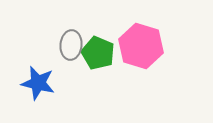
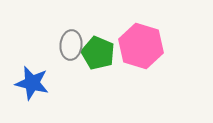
blue star: moved 6 px left
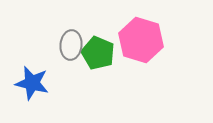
pink hexagon: moved 6 px up
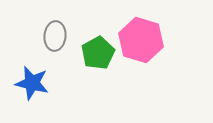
gray ellipse: moved 16 px left, 9 px up
green pentagon: rotated 20 degrees clockwise
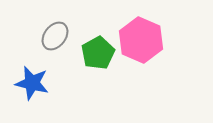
gray ellipse: rotated 32 degrees clockwise
pink hexagon: rotated 6 degrees clockwise
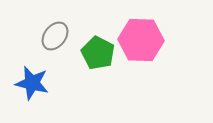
pink hexagon: rotated 21 degrees counterclockwise
green pentagon: rotated 16 degrees counterclockwise
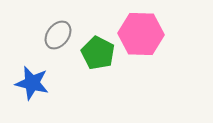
gray ellipse: moved 3 px right, 1 px up
pink hexagon: moved 6 px up
